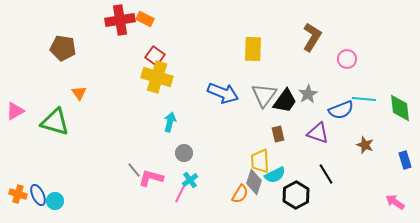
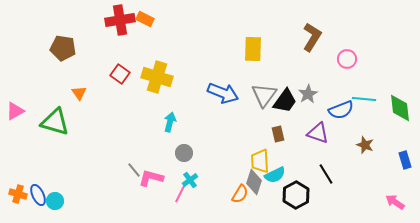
red square: moved 35 px left, 18 px down
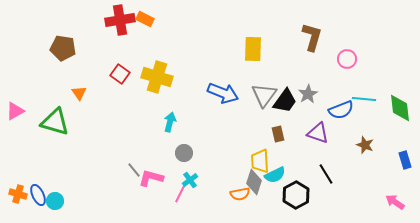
brown L-shape: rotated 16 degrees counterclockwise
orange semicircle: rotated 48 degrees clockwise
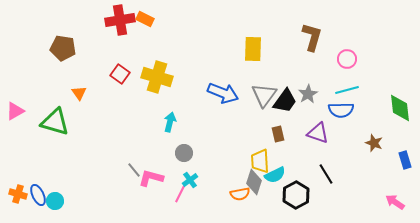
cyan line: moved 17 px left, 9 px up; rotated 20 degrees counterclockwise
blue semicircle: rotated 20 degrees clockwise
brown star: moved 9 px right, 2 px up
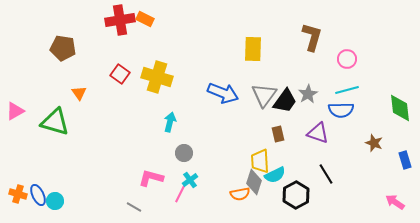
gray line: moved 37 px down; rotated 21 degrees counterclockwise
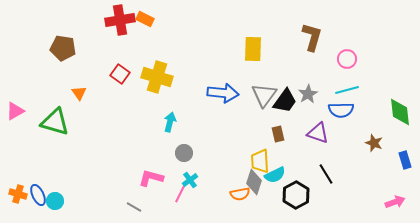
blue arrow: rotated 16 degrees counterclockwise
green diamond: moved 4 px down
pink arrow: rotated 126 degrees clockwise
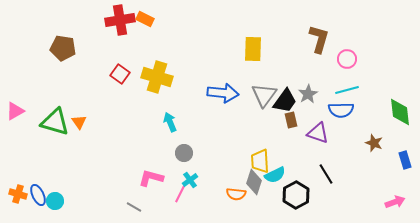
brown L-shape: moved 7 px right, 2 px down
orange triangle: moved 29 px down
cyan arrow: rotated 36 degrees counterclockwise
brown rectangle: moved 13 px right, 14 px up
orange semicircle: moved 4 px left; rotated 18 degrees clockwise
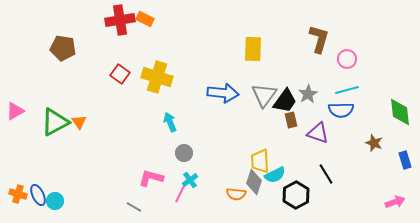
green triangle: rotated 44 degrees counterclockwise
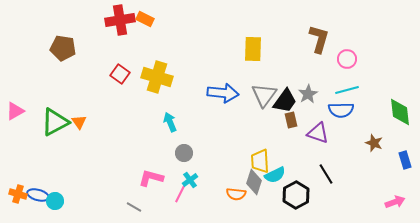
blue ellipse: rotated 50 degrees counterclockwise
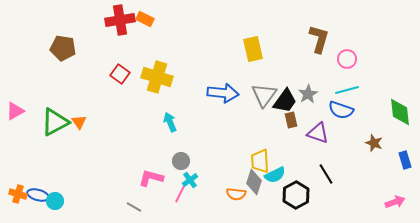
yellow rectangle: rotated 15 degrees counterclockwise
blue semicircle: rotated 20 degrees clockwise
gray circle: moved 3 px left, 8 px down
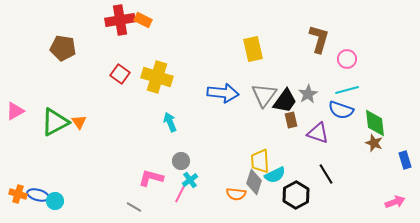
orange rectangle: moved 2 px left, 1 px down
green diamond: moved 25 px left, 11 px down
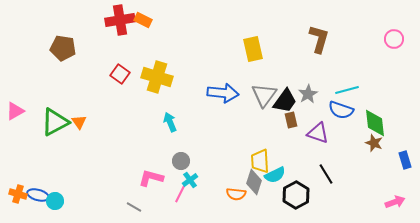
pink circle: moved 47 px right, 20 px up
